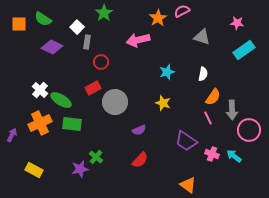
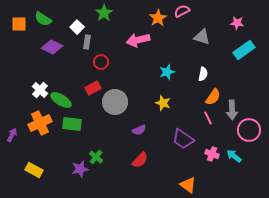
purple trapezoid: moved 3 px left, 2 px up
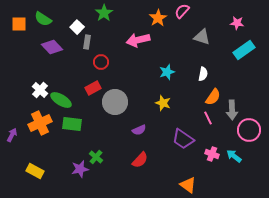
pink semicircle: rotated 21 degrees counterclockwise
purple diamond: rotated 20 degrees clockwise
yellow rectangle: moved 1 px right, 1 px down
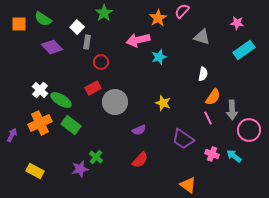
cyan star: moved 8 px left, 15 px up
green rectangle: moved 1 px left, 1 px down; rotated 30 degrees clockwise
